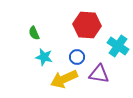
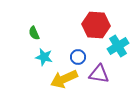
red hexagon: moved 9 px right
cyan cross: rotated 25 degrees clockwise
blue circle: moved 1 px right
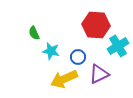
cyan star: moved 7 px right, 6 px up
purple triangle: rotated 35 degrees counterclockwise
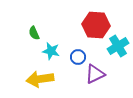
purple triangle: moved 4 px left
yellow arrow: moved 24 px left; rotated 16 degrees clockwise
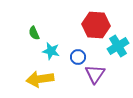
purple triangle: rotated 30 degrees counterclockwise
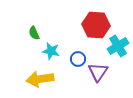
blue circle: moved 2 px down
purple triangle: moved 3 px right, 2 px up
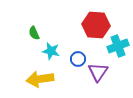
cyan cross: rotated 10 degrees clockwise
